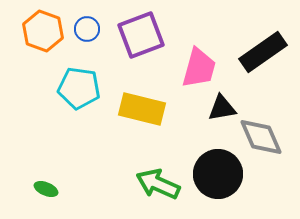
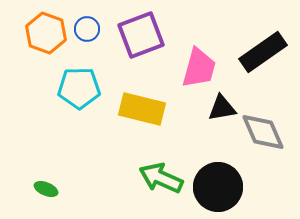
orange hexagon: moved 3 px right, 2 px down
cyan pentagon: rotated 9 degrees counterclockwise
gray diamond: moved 2 px right, 5 px up
black circle: moved 13 px down
green arrow: moved 3 px right, 6 px up
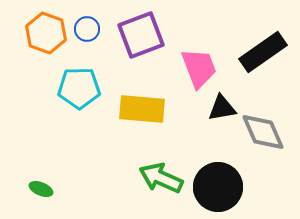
pink trapezoid: rotated 36 degrees counterclockwise
yellow rectangle: rotated 9 degrees counterclockwise
green ellipse: moved 5 px left
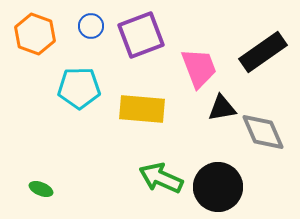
blue circle: moved 4 px right, 3 px up
orange hexagon: moved 11 px left, 1 px down
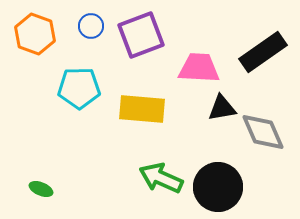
pink trapezoid: rotated 66 degrees counterclockwise
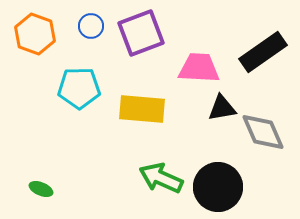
purple square: moved 2 px up
